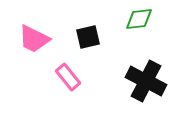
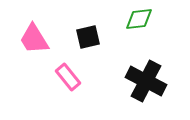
pink trapezoid: rotated 32 degrees clockwise
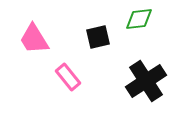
black square: moved 10 px right
black cross: rotated 30 degrees clockwise
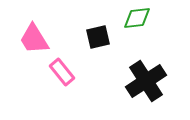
green diamond: moved 2 px left, 1 px up
pink rectangle: moved 6 px left, 5 px up
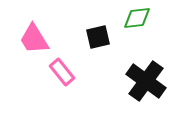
black cross: rotated 21 degrees counterclockwise
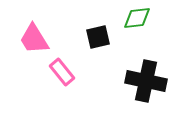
black cross: rotated 24 degrees counterclockwise
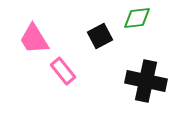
black square: moved 2 px right, 1 px up; rotated 15 degrees counterclockwise
pink rectangle: moved 1 px right, 1 px up
